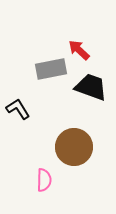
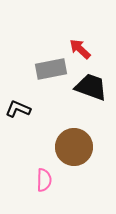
red arrow: moved 1 px right, 1 px up
black L-shape: rotated 35 degrees counterclockwise
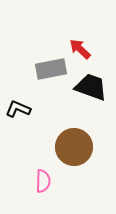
pink semicircle: moved 1 px left, 1 px down
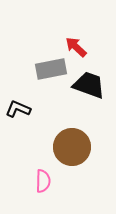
red arrow: moved 4 px left, 2 px up
black trapezoid: moved 2 px left, 2 px up
brown circle: moved 2 px left
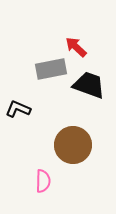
brown circle: moved 1 px right, 2 px up
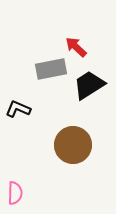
black trapezoid: rotated 52 degrees counterclockwise
pink semicircle: moved 28 px left, 12 px down
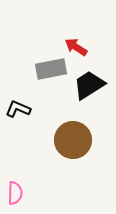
red arrow: rotated 10 degrees counterclockwise
brown circle: moved 5 px up
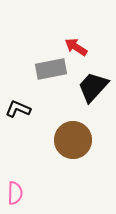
black trapezoid: moved 4 px right, 2 px down; rotated 16 degrees counterclockwise
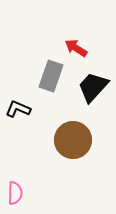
red arrow: moved 1 px down
gray rectangle: moved 7 px down; rotated 60 degrees counterclockwise
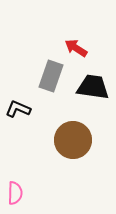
black trapezoid: rotated 56 degrees clockwise
